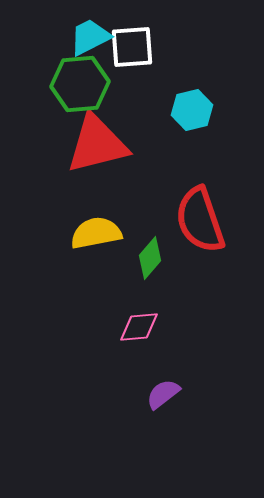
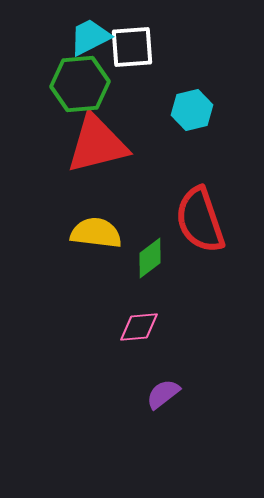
yellow semicircle: rotated 18 degrees clockwise
green diamond: rotated 12 degrees clockwise
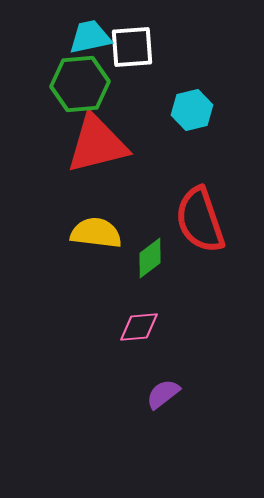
cyan trapezoid: rotated 15 degrees clockwise
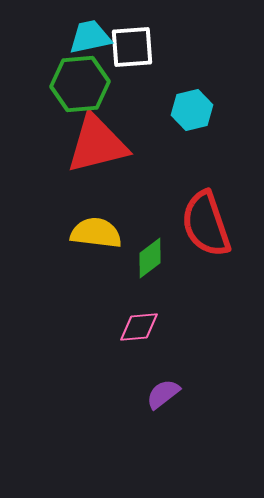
red semicircle: moved 6 px right, 4 px down
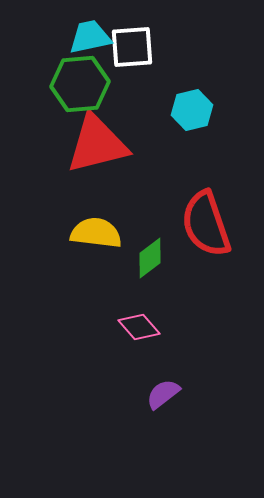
pink diamond: rotated 54 degrees clockwise
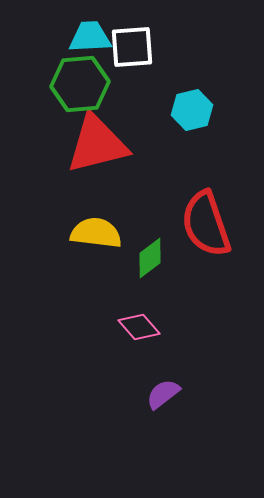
cyan trapezoid: rotated 9 degrees clockwise
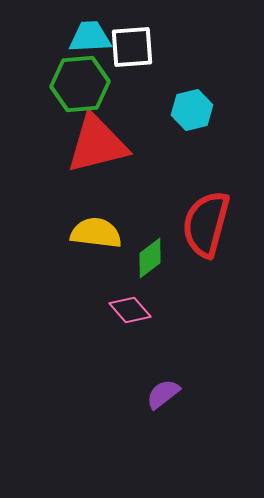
red semicircle: rotated 34 degrees clockwise
pink diamond: moved 9 px left, 17 px up
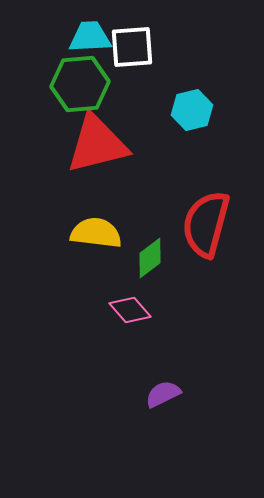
purple semicircle: rotated 12 degrees clockwise
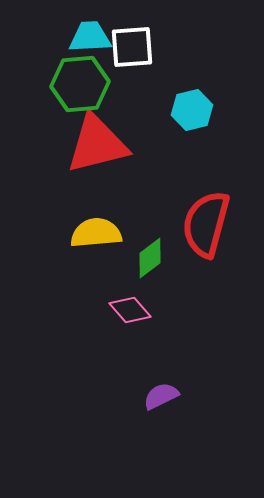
yellow semicircle: rotated 12 degrees counterclockwise
purple semicircle: moved 2 px left, 2 px down
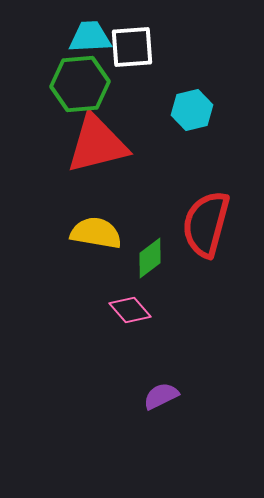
yellow semicircle: rotated 15 degrees clockwise
